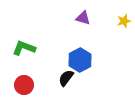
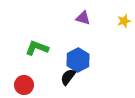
green L-shape: moved 13 px right
blue hexagon: moved 2 px left
black semicircle: moved 2 px right, 1 px up
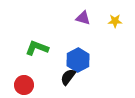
yellow star: moved 9 px left; rotated 16 degrees clockwise
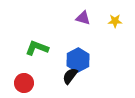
black semicircle: moved 2 px right, 1 px up
red circle: moved 2 px up
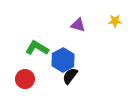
purple triangle: moved 5 px left, 7 px down
green L-shape: rotated 10 degrees clockwise
blue hexagon: moved 15 px left
red circle: moved 1 px right, 4 px up
